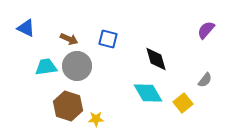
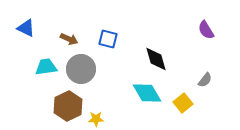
purple semicircle: rotated 72 degrees counterclockwise
gray circle: moved 4 px right, 3 px down
cyan diamond: moved 1 px left
brown hexagon: rotated 16 degrees clockwise
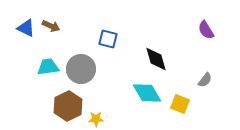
brown arrow: moved 18 px left, 13 px up
cyan trapezoid: moved 2 px right
yellow square: moved 3 px left, 1 px down; rotated 30 degrees counterclockwise
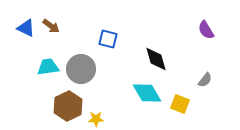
brown arrow: rotated 12 degrees clockwise
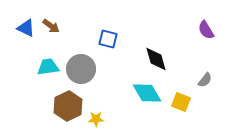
yellow square: moved 1 px right, 2 px up
